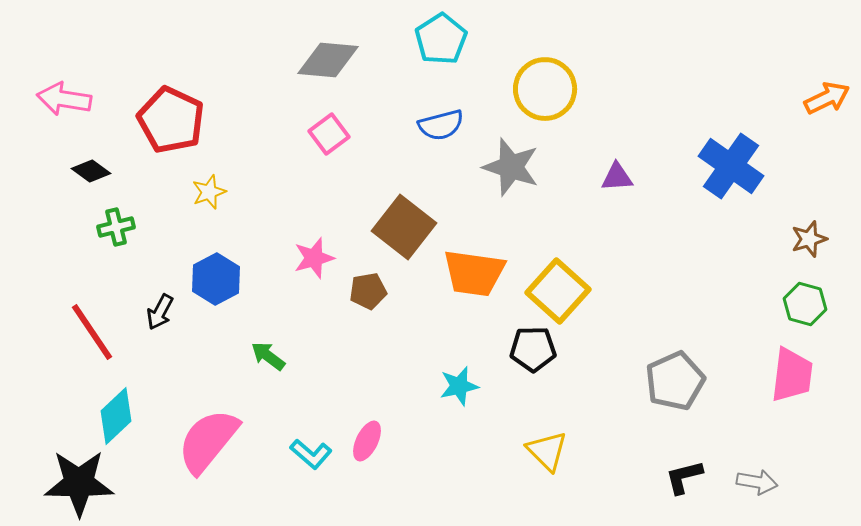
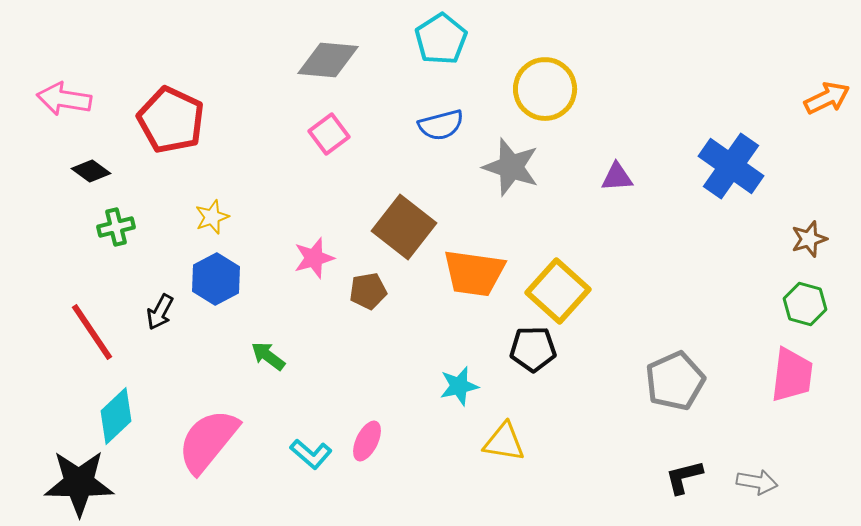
yellow star: moved 3 px right, 25 px down
yellow triangle: moved 43 px left, 9 px up; rotated 36 degrees counterclockwise
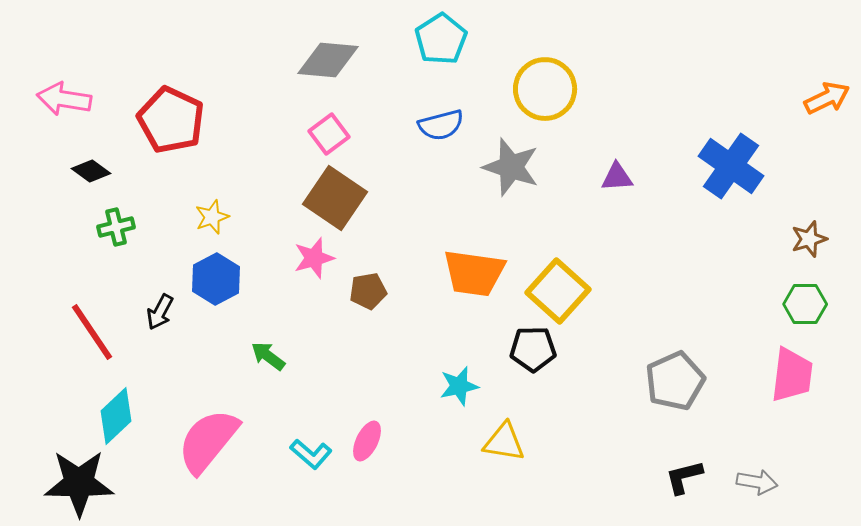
brown square: moved 69 px left, 29 px up; rotated 4 degrees counterclockwise
green hexagon: rotated 15 degrees counterclockwise
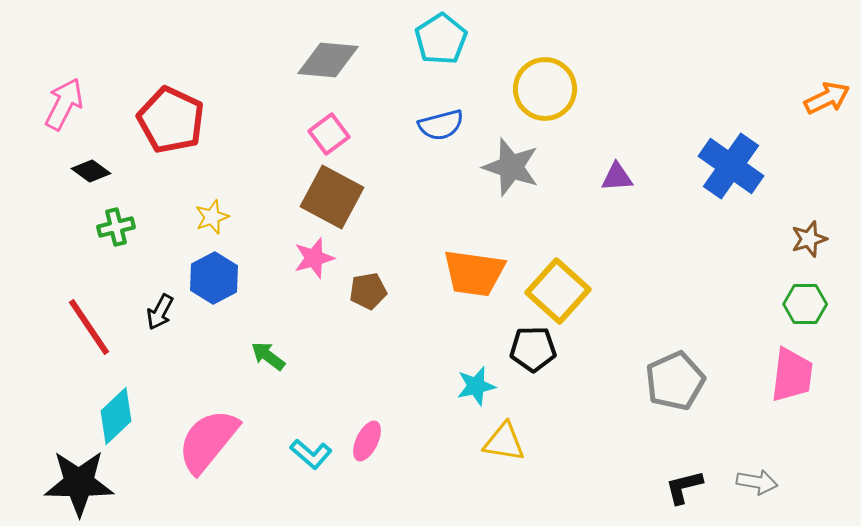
pink arrow: moved 5 px down; rotated 108 degrees clockwise
brown square: moved 3 px left, 1 px up; rotated 6 degrees counterclockwise
blue hexagon: moved 2 px left, 1 px up
red line: moved 3 px left, 5 px up
cyan star: moved 17 px right
black L-shape: moved 10 px down
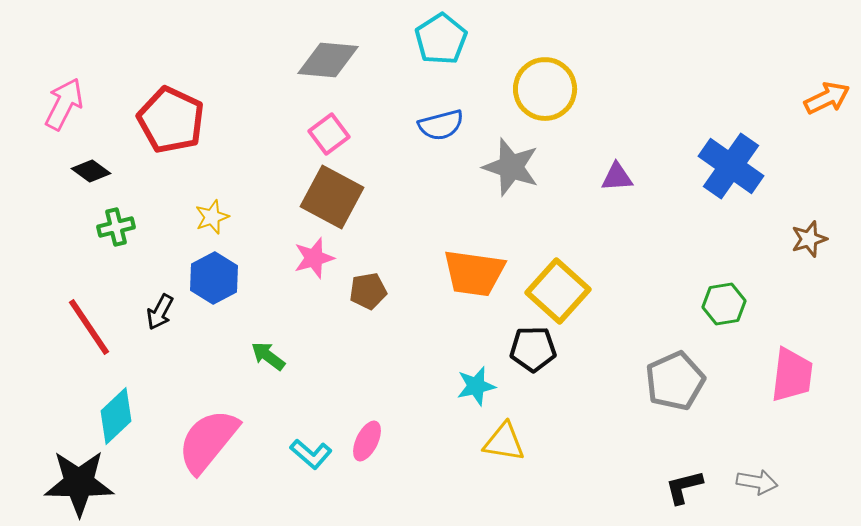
green hexagon: moved 81 px left; rotated 9 degrees counterclockwise
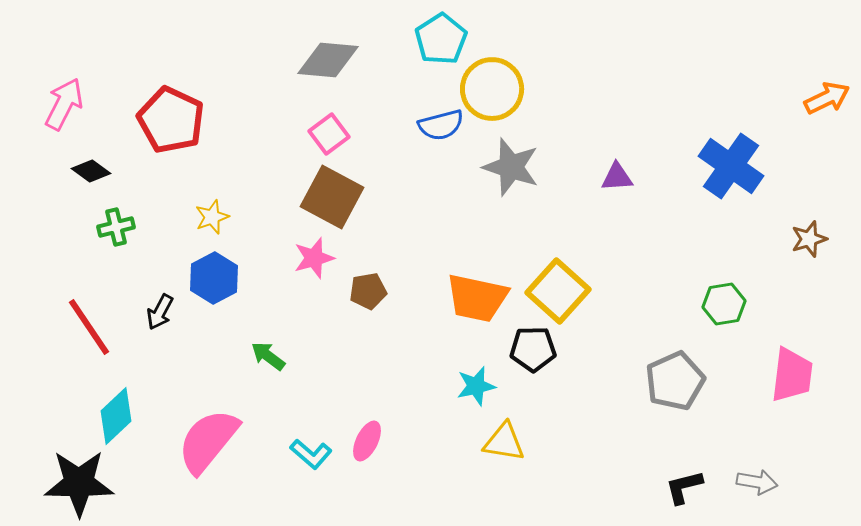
yellow circle: moved 53 px left
orange trapezoid: moved 3 px right, 25 px down; rotated 4 degrees clockwise
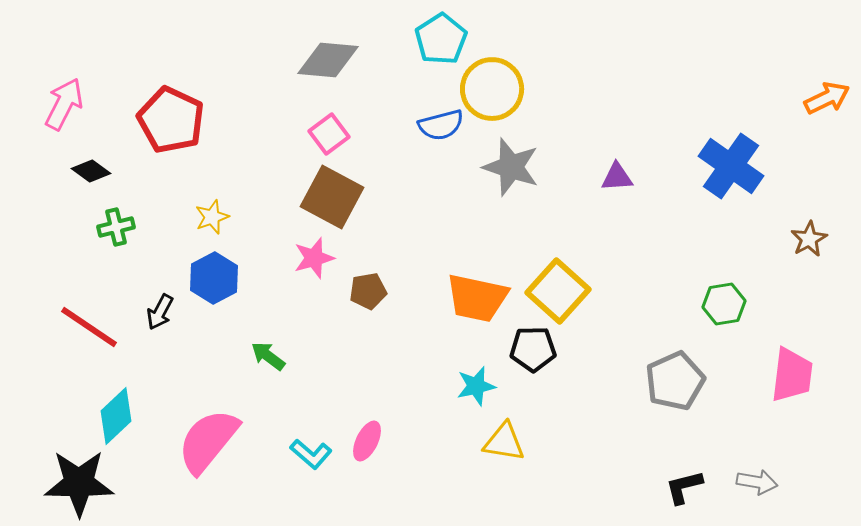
brown star: rotated 12 degrees counterclockwise
red line: rotated 22 degrees counterclockwise
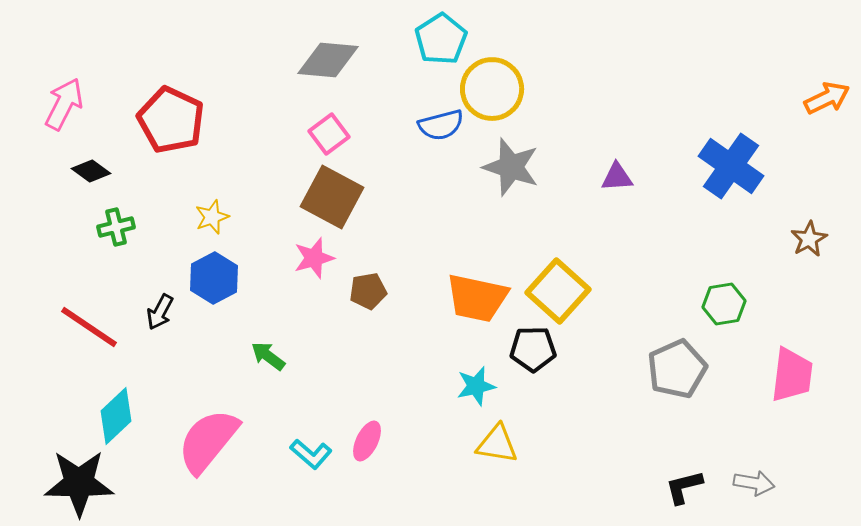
gray pentagon: moved 2 px right, 12 px up
yellow triangle: moved 7 px left, 2 px down
gray arrow: moved 3 px left, 1 px down
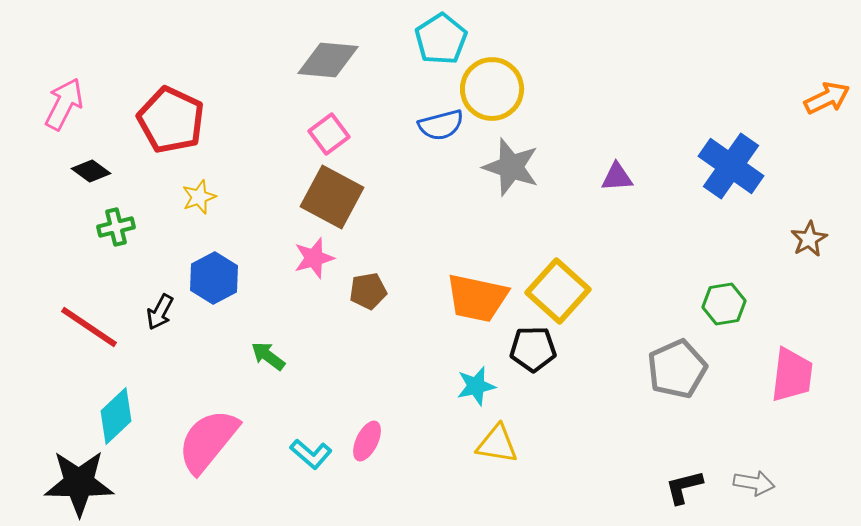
yellow star: moved 13 px left, 20 px up
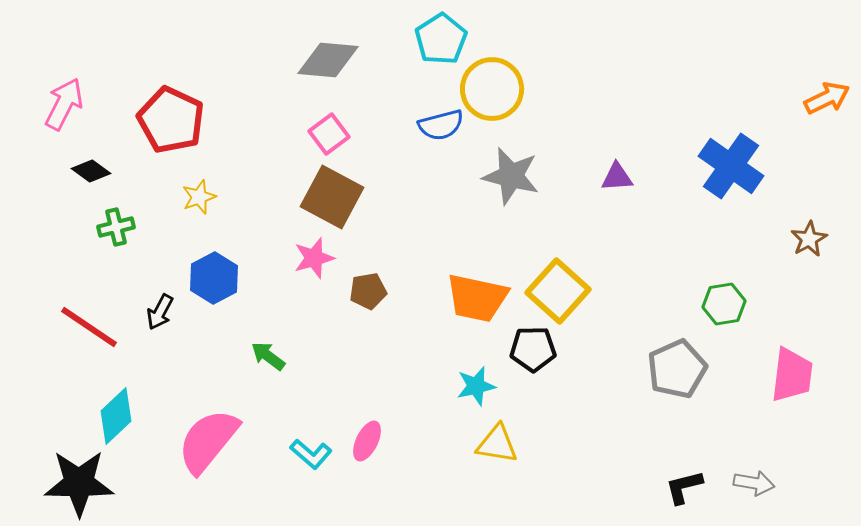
gray star: moved 9 px down; rotated 4 degrees counterclockwise
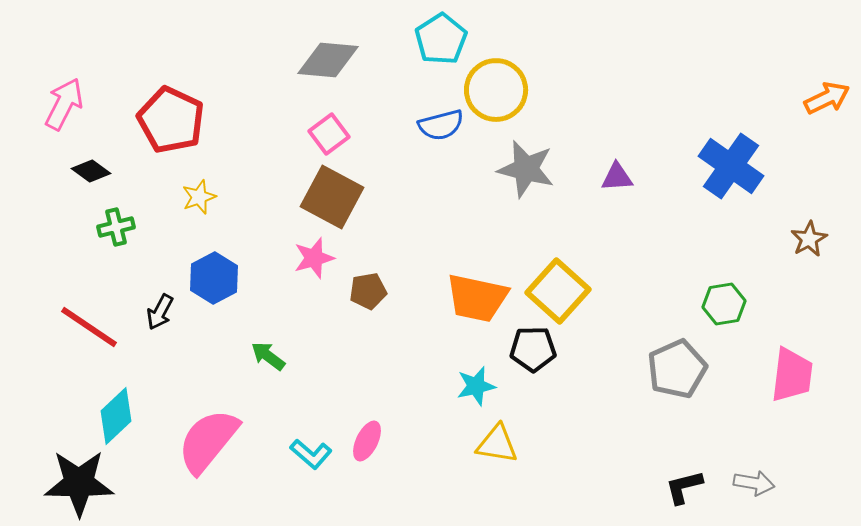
yellow circle: moved 4 px right, 1 px down
gray star: moved 15 px right, 7 px up
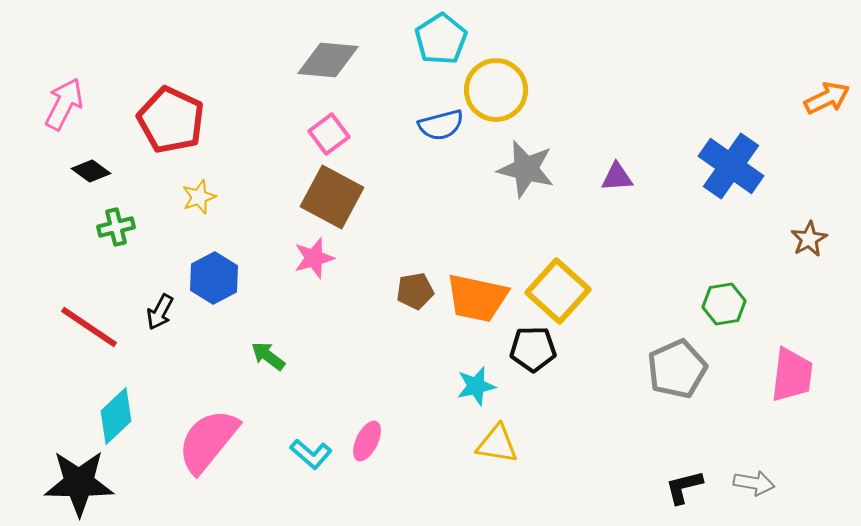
brown pentagon: moved 47 px right
